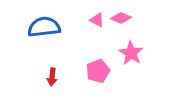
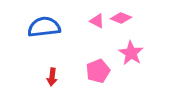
pink triangle: moved 1 px down
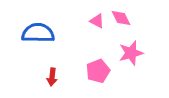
pink diamond: rotated 40 degrees clockwise
blue semicircle: moved 6 px left, 6 px down; rotated 8 degrees clockwise
pink star: rotated 25 degrees clockwise
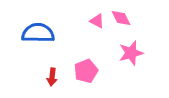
pink pentagon: moved 12 px left
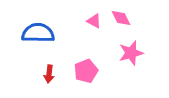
pink triangle: moved 3 px left
red arrow: moved 3 px left, 3 px up
